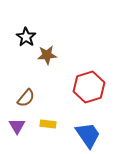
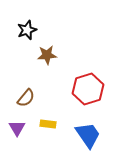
black star: moved 1 px right, 7 px up; rotated 18 degrees clockwise
red hexagon: moved 1 px left, 2 px down
purple triangle: moved 2 px down
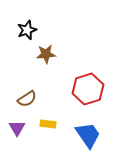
brown star: moved 1 px left, 1 px up
brown semicircle: moved 1 px right, 1 px down; rotated 18 degrees clockwise
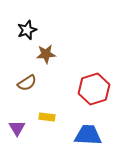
red hexagon: moved 6 px right
brown semicircle: moved 16 px up
yellow rectangle: moved 1 px left, 7 px up
blue trapezoid: rotated 52 degrees counterclockwise
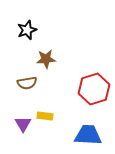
brown star: moved 5 px down
brown semicircle: rotated 24 degrees clockwise
yellow rectangle: moved 2 px left, 1 px up
purple triangle: moved 6 px right, 4 px up
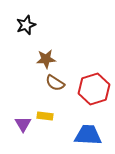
black star: moved 1 px left, 5 px up
brown semicircle: moved 28 px right; rotated 42 degrees clockwise
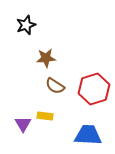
brown star: moved 1 px up
brown semicircle: moved 3 px down
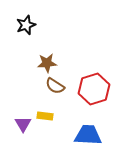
brown star: moved 1 px right, 5 px down
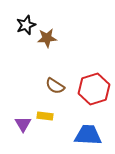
brown star: moved 25 px up
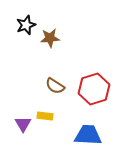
brown star: moved 3 px right
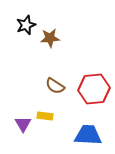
red hexagon: rotated 12 degrees clockwise
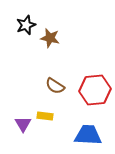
brown star: rotated 18 degrees clockwise
red hexagon: moved 1 px right, 1 px down
